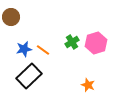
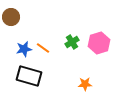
pink hexagon: moved 3 px right
orange line: moved 2 px up
black rectangle: rotated 60 degrees clockwise
orange star: moved 3 px left, 1 px up; rotated 24 degrees counterclockwise
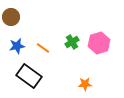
blue star: moved 7 px left, 3 px up
black rectangle: rotated 20 degrees clockwise
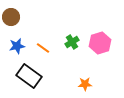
pink hexagon: moved 1 px right
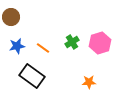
black rectangle: moved 3 px right
orange star: moved 4 px right, 2 px up
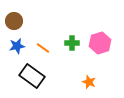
brown circle: moved 3 px right, 4 px down
green cross: moved 1 px down; rotated 32 degrees clockwise
orange star: rotated 24 degrees clockwise
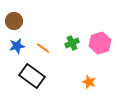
green cross: rotated 24 degrees counterclockwise
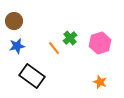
green cross: moved 2 px left, 5 px up; rotated 16 degrees counterclockwise
orange line: moved 11 px right; rotated 16 degrees clockwise
orange star: moved 11 px right
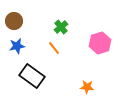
green cross: moved 9 px left, 11 px up
orange star: moved 13 px left, 5 px down; rotated 16 degrees counterclockwise
